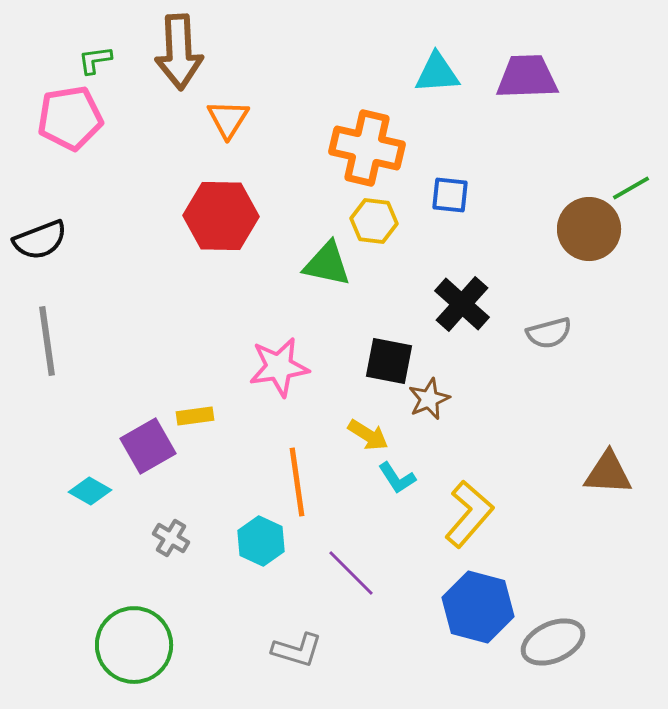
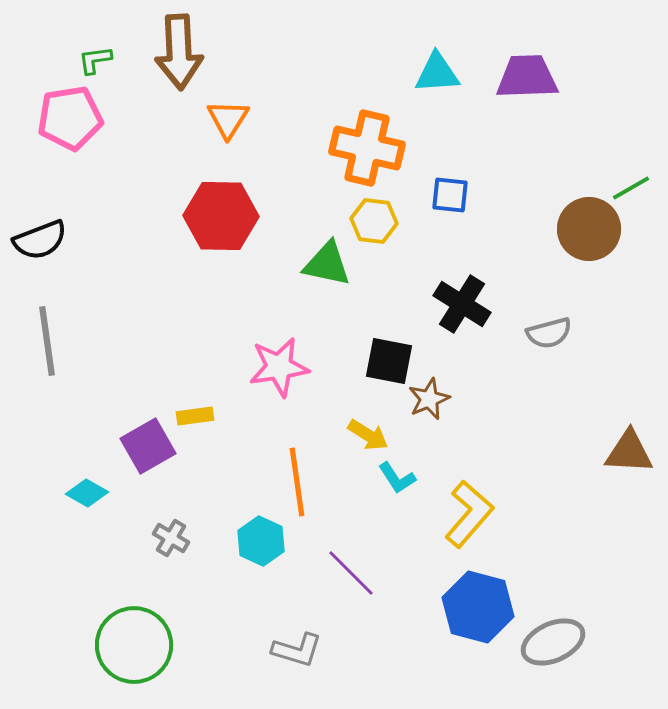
black cross: rotated 10 degrees counterclockwise
brown triangle: moved 21 px right, 21 px up
cyan diamond: moved 3 px left, 2 px down
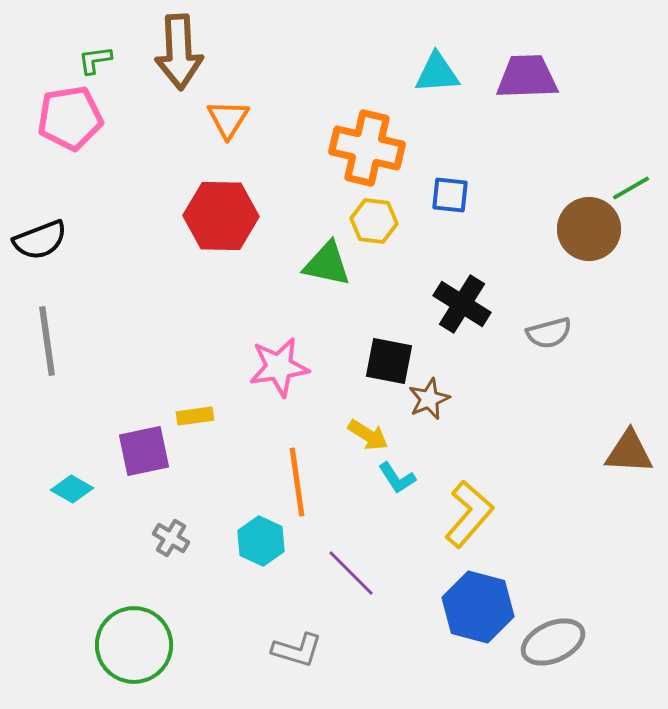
purple square: moved 4 px left, 5 px down; rotated 18 degrees clockwise
cyan diamond: moved 15 px left, 4 px up
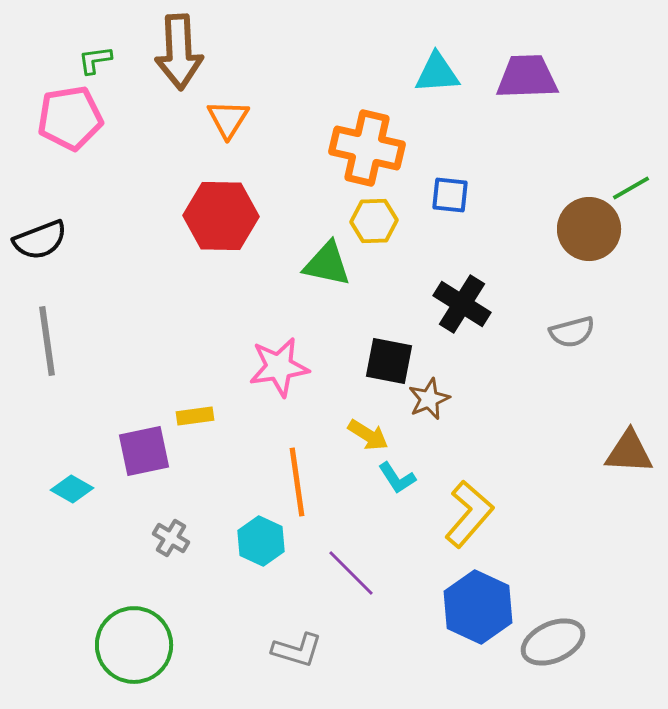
yellow hexagon: rotated 9 degrees counterclockwise
gray semicircle: moved 23 px right, 1 px up
blue hexagon: rotated 10 degrees clockwise
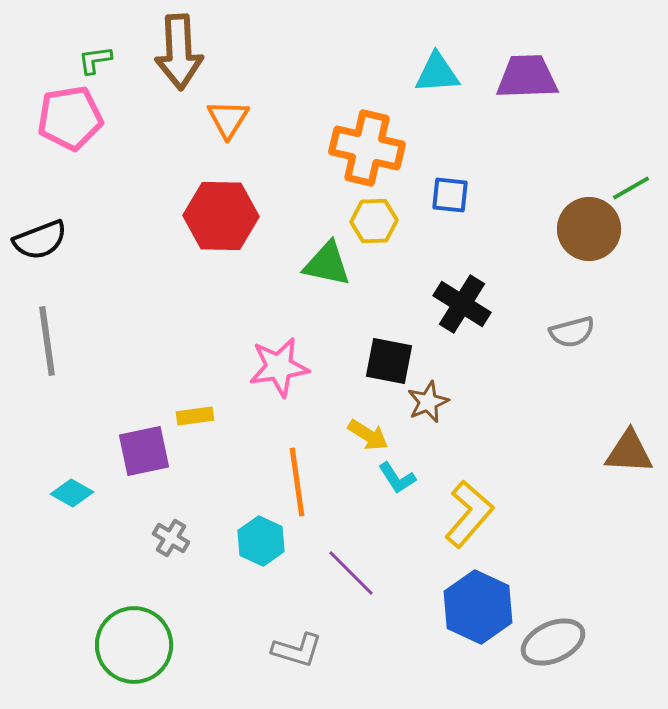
brown star: moved 1 px left, 3 px down
cyan diamond: moved 4 px down
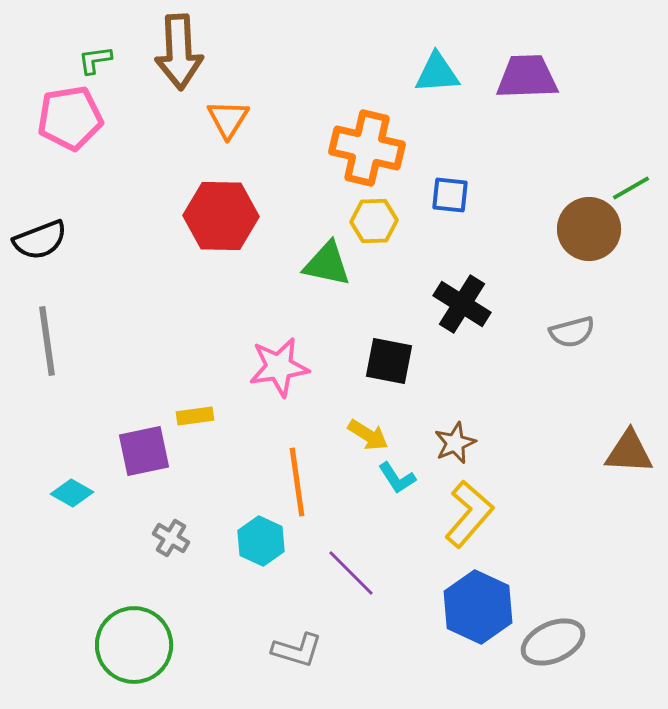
brown star: moved 27 px right, 41 px down
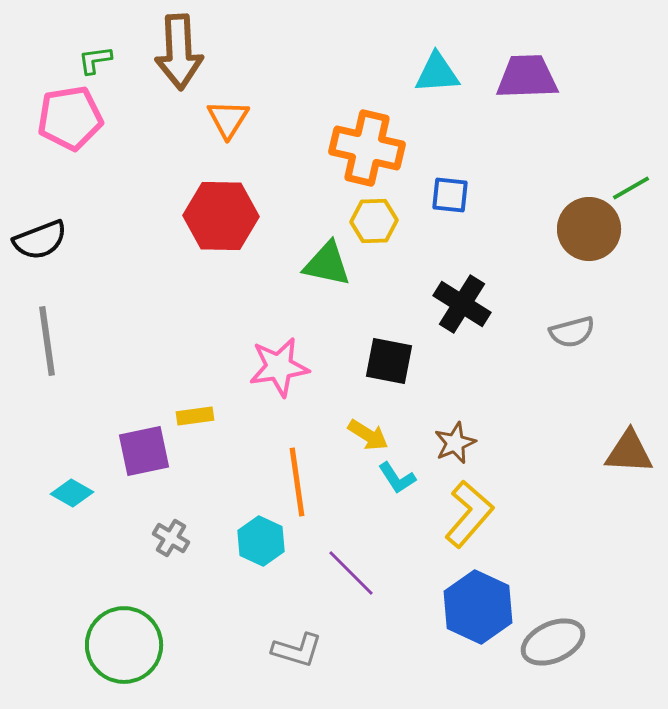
green circle: moved 10 px left
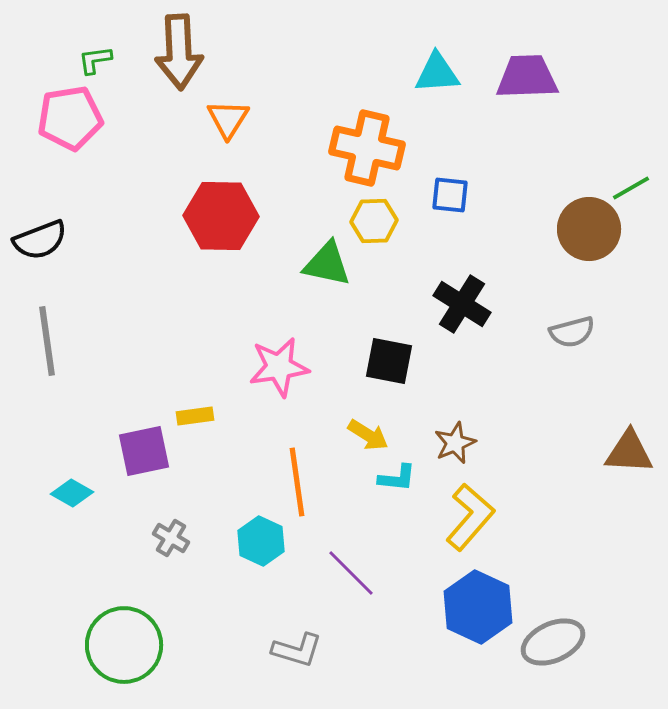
cyan L-shape: rotated 51 degrees counterclockwise
yellow L-shape: moved 1 px right, 3 px down
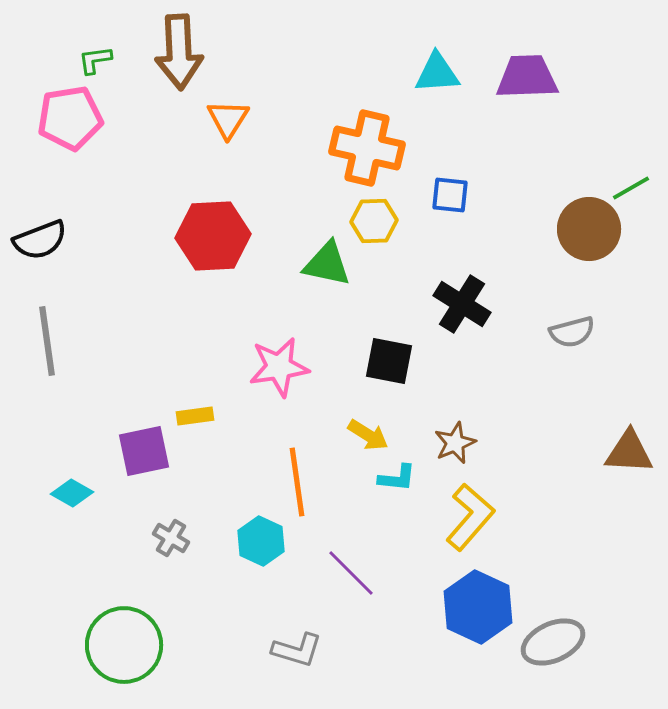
red hexagon: moved 8 px left, 20 px down; rotated 4 degrees counterclockwise
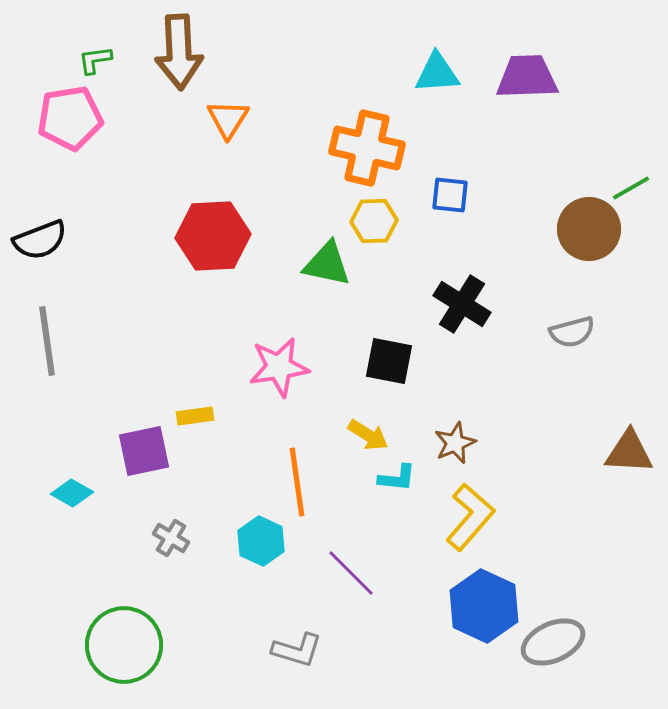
blue hexagon: moved 6 px right, 1 px up
